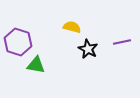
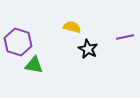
purple line: moved 3 px right, 5 px up
green triangle: moved 2 px left
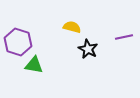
purple line: moved 1 px left
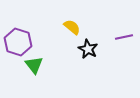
yellow semicircle: rotated 24 degrees clockwise
green triangle: rotated 42 degrees clockwise
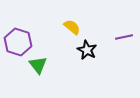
black star: moved 1 px left, 1 px down
green triangle: moved 4 px right
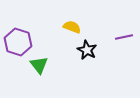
yellow semicircle: rotated 18 degrees counterclockwise
green triangle: moved 1 px right
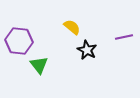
yellow semicircle: rotated 18 degrees clockwise
purple hexagon: moved 1 px right, 1 px up; rotated 12 degrees counterclockwise
